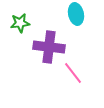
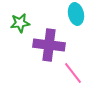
purple cross: moved 2 px up
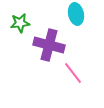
purple cross: rotated 8 degrees clockwise
